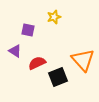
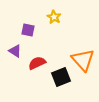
yellow star: rotated 24 degrees counterclockwise
black square: moved 3 px right
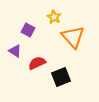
purple square: rotated 16 degrees clockwise
orange triangle: moved 10 px left, 23 px up
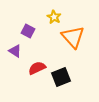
purple square: moved 1 px down
red semicircle: moved 5 px down
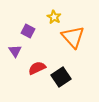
purple triangle: rotated 24 degrees clockwise
black square: rotated 12 degrees counterclockwise
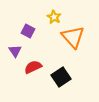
red semicircle: moved 4 px left, 1 px up
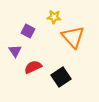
yellow star: rotated 24 degrees counterclockwise
